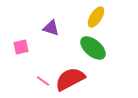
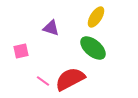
pink square: moved 4 px down
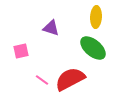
yellow ellipse: rotated 30 degrees counterclockwise
pink line: moved 1 px left, 1 px up
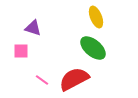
yellow ellipse: rotated 25 degrees counterclockwise
purple triangle: moved 18 px left
pink square: rotated 14 degrees clockwise
red semicircle: moved 4 px right
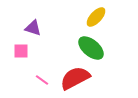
yellow ellipse: rotated 65 degrees clockwise
green ellipse: moved 2 px left
red semicircle: moved 1 px right, 1 px up
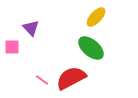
purple triangle: moved 2 px left; rotated 30 degrees clockwise
pink square: moved 9 px left, 4 px up
red semicircle: moved 4 px left
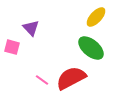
pink square: rotated 14 degrees clockwise
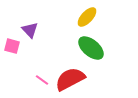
yellow ellipse: moved 9 px left
purple triangle: moved 1 px left, 2 px down
pink square: moved 1 px up
red semicircle: moved 1 px left, 1 px down
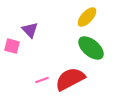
pink line: rotated 56 degrees counterclockwise
